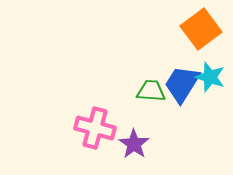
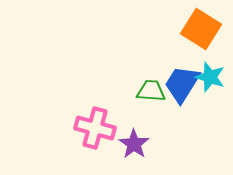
orange square: rotated 21 degrees counterclockwise
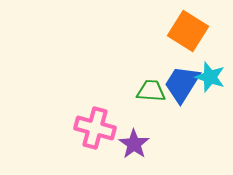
orange square: moved 13 px left, 2 px down
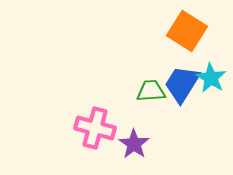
orange square: moved 1 px left
cyan star: moved 1 px right, 1 px down; rotated 12 degrees clockwise
green trapezoid: rotated 8 degrees counterclockwise
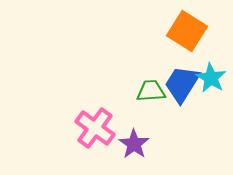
pink cross: rotated 21 degrees clockwise
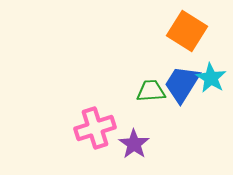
pink cross: rotated 36 degrees clockwise
